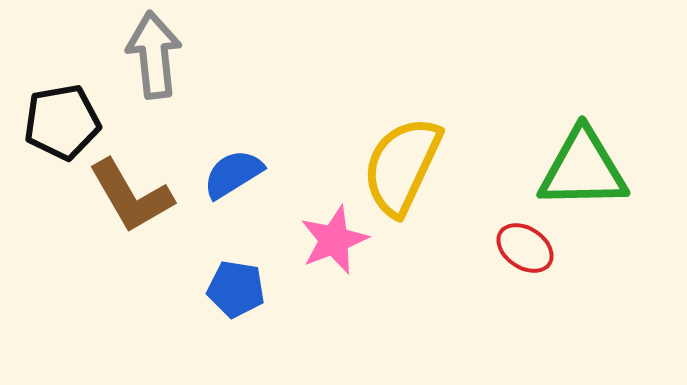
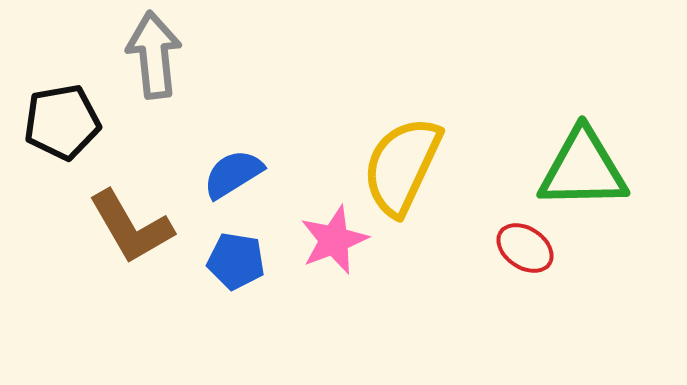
brown L-shape: moved 31 px down
blue pentagon: moved 28 px up
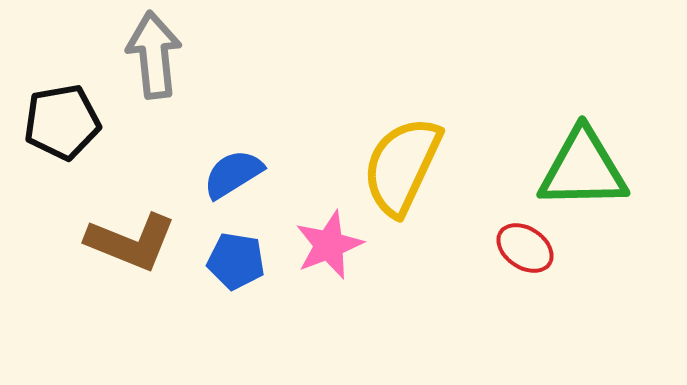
brown L-shape: moved 15 px down; rotated 38 degrees counterclockwise
pink star: moved 5 px left, 5 px down
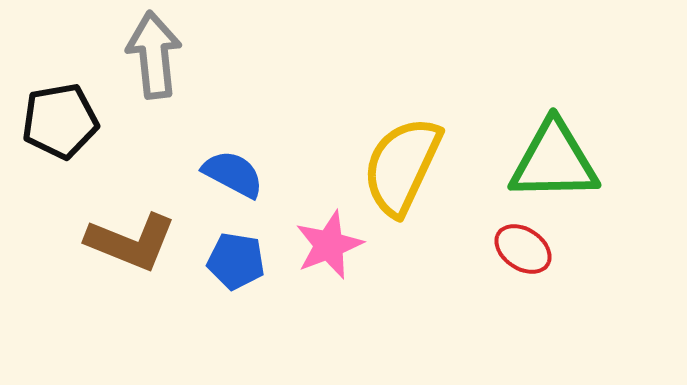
black pentagon: moved 2 px left, 1 px up
green triangle: moved 29 px left, 8 px up
blue semicircle: rotated 60 degrees clockwise
red ellipse: moved 2 px left, 1 px down
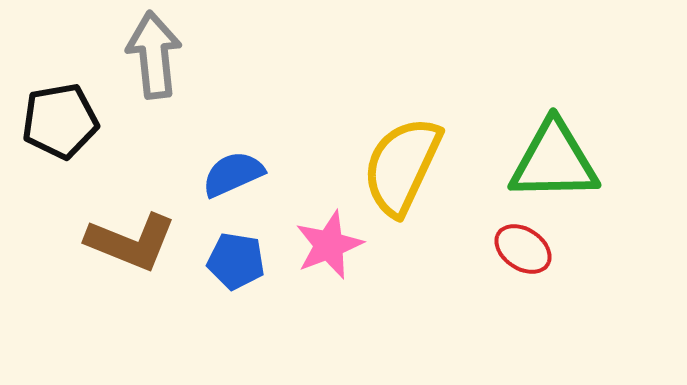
blue semicircle: rotated 52 degrees counterclockwise
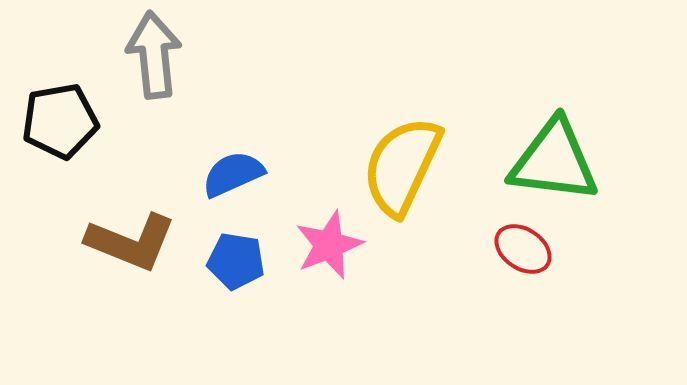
green triangle: rotated 8 degrees clockwise
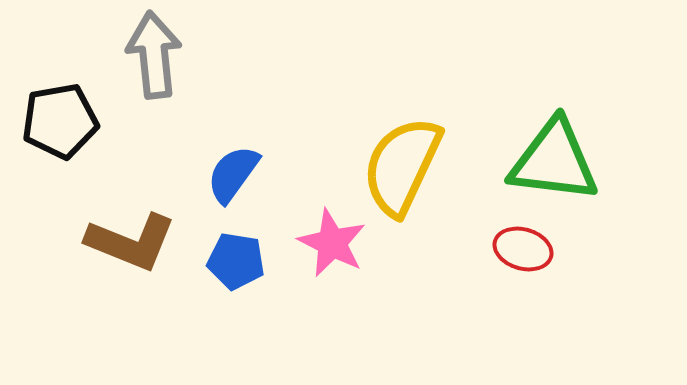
blue semicircle: rotated 30 degrees counterclockwise
pink star: moved 3 px right, 2 px up; rotated 24 degrees counterclockwise
red ellipse: rotated 18 degrees counterclockwise
